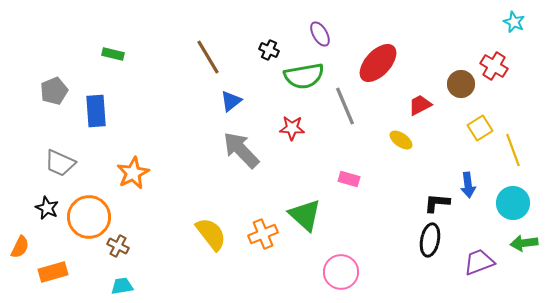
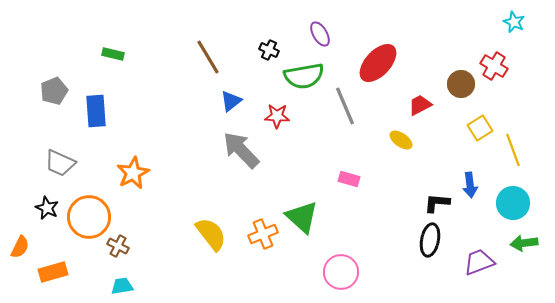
red star: moved 15 px left, 12 px up
blue arrow: moved 2 px right
green triangle: moved 3 px left, 2 px down
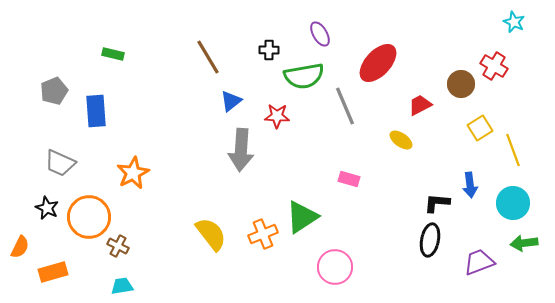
black cross: rotated 24 degrees counterclockwise
gray arrow: rotated 132 degrees counterclockwise
green triangle: rotated 45 degrees clockwise
pink circle: moved 6 px left, 5 px up
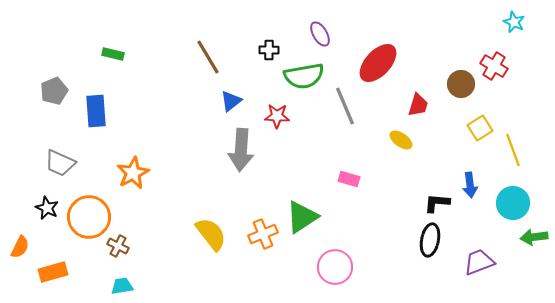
red trapezoid: moved 2 px left; rotated 135 degrees clockwise
green arrow: moved 10 px right, 6 px up
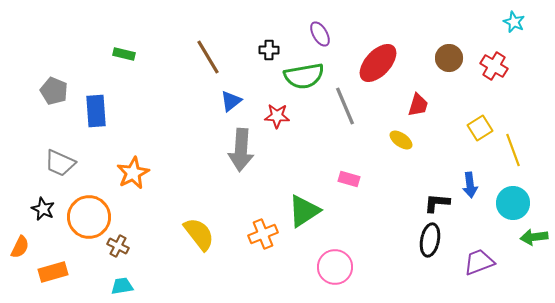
green rectangle: moved 11 px right
brown circle: moved 12 px left, 26 px up
gray pentagon: rotated 28 degrees counterclockwise
black star: moved 4 px left, 1 px down
green triangle: moved 2 px right, 6 px up
yellow semicircle: moved 12 px left
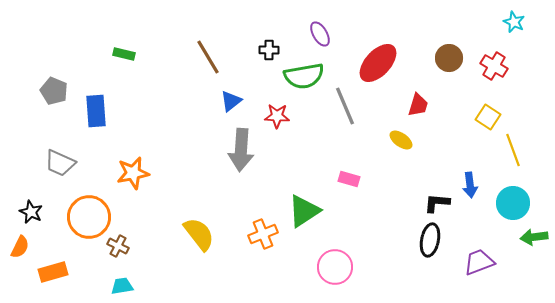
yellow square: moved 8 px right, 11 px up; rotated 25 degrees counterclockwise
orange star: rotated 16 degrees clockwise
black star: moved 12 px left, 3 px down
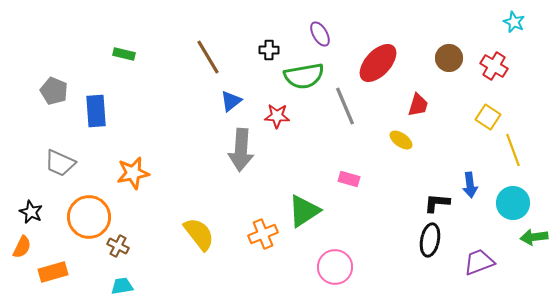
orange semicircle: moved 2 px right
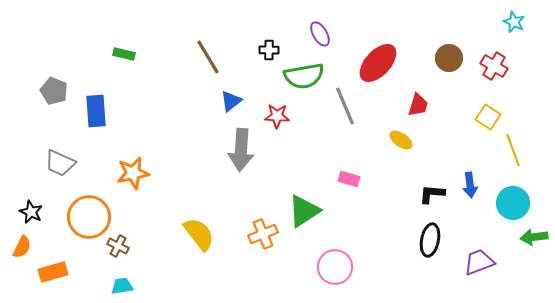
black L-shape: moved 5 px left, 9 px up
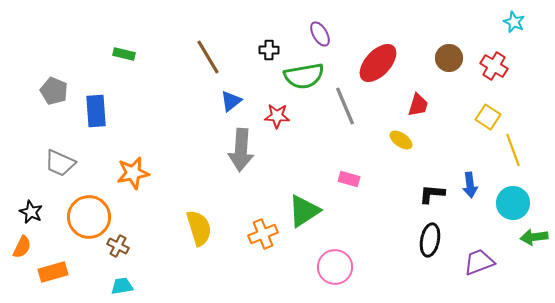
yellow semicircle: moved 6 px up; rotated 21 degrees clockwise
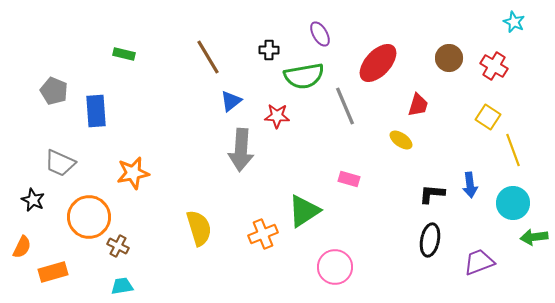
black star: moved 2 px right, 12 px up
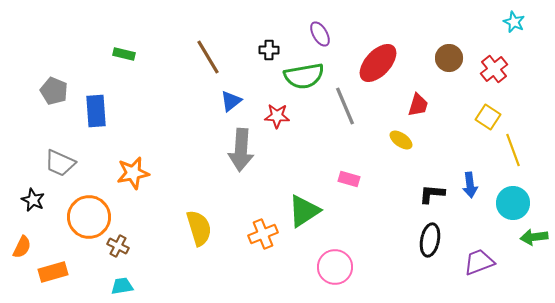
red cross: moved 3 px down; rotated 20 degrees clockwise
